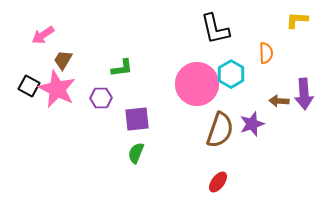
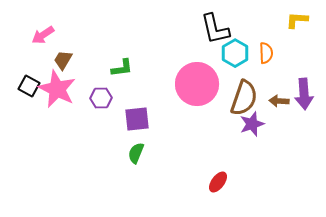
cyan hexagon: moved 4 px right, 21 px up
brown semicircle: moved 24 px right, 32 px up
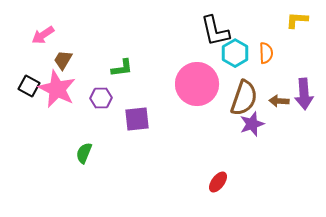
black L-shape: moved 2 px down
green semicircle: moved 52 px left
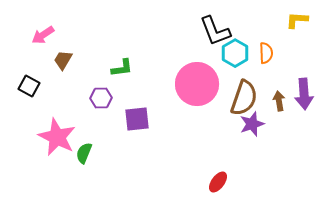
black L-shape: rotated 8 degrees counterclockwise
pink star: moved 48 px down
brown arrow: rotated 78 degrees clockwise
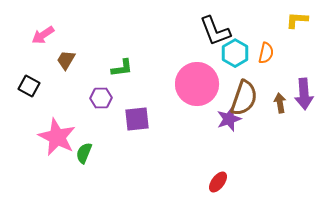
orange semicircle: rotated 15 degrees clockwise
brown trapezoid: moved 3 px right
brown arrow: moved 1 px right, 2 px down
purple star: moved 23 px left, 5 px up
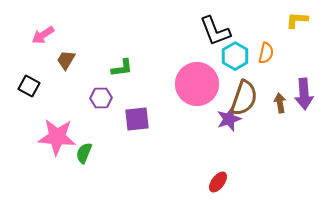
cyan hexagon: moved 3 px down
pink star: rotated 21 degrees counterclockwise
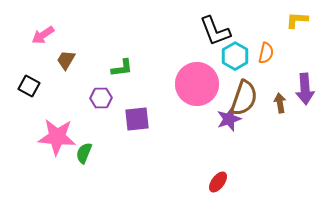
purple arrow: moved 1 px right, 5 px up
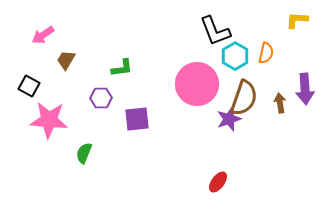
pink star: moved 8 px left, 17 px up
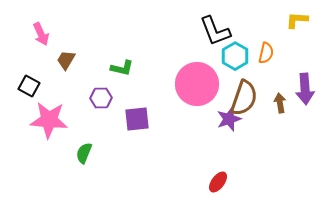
pink arrow: moved 2 px left, 1 px up; rotated 80 degrees counterclockwise
green L-shape: rotated 20 degrees clockwise
